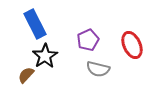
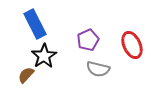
black star: moved 1 px left
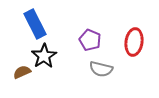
purple pentagon: moved 2 px right; rotated 25 degrees counterclockwise
red ellipse: moved 2 px right, 3 px up; rotated 32 degrees clockwise
gray semicircle: moved 3 px right
brown semicircle: moved 4 px left, 3 px up; rotated 24 degrees clockwise
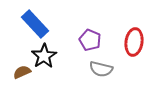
blue rectangle: rotated 16 degrees counterclockwise
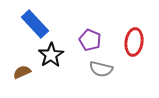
black star: moved 7 px right, 1 px up
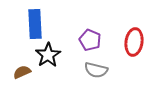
blue rectangle: rotated 40 degrees clockwise
black star: moved 3 px left
gray semicircle: moved 5 px left, 1 px down
